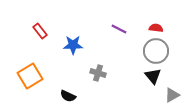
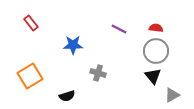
red rectangle: moved 9 px left, 8 px up
black semicircle: moved 1 px left; rotated 42 degrees counterclockwise
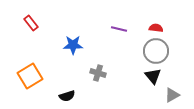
purple line: rotated 14 degrees counterclockwise
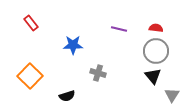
orange square: rotated 15 degrees counterclockwise
gray triangle: rotated 28 degrees counterclockwise
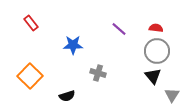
purple line: rotated 28 degrees clockwise
gray circle: moved 1 px right
